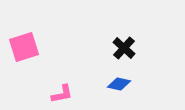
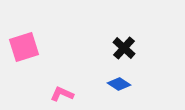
blue diamond: rotated 20 degrees clockwise
pink L-shape: rotated 145 degrees counterclockwise
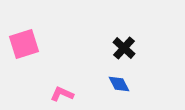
pink square: moved 3 px up
blue diamond: rotated 30 degrees clockwise
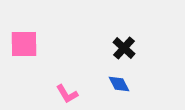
pink square: rotated 16 degrees clockwise
pink L-shape: moved 5 px right; rotated 145 degrees counterclockwise
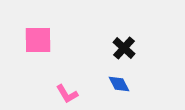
pink square: moved 14 px right, 4 px up
